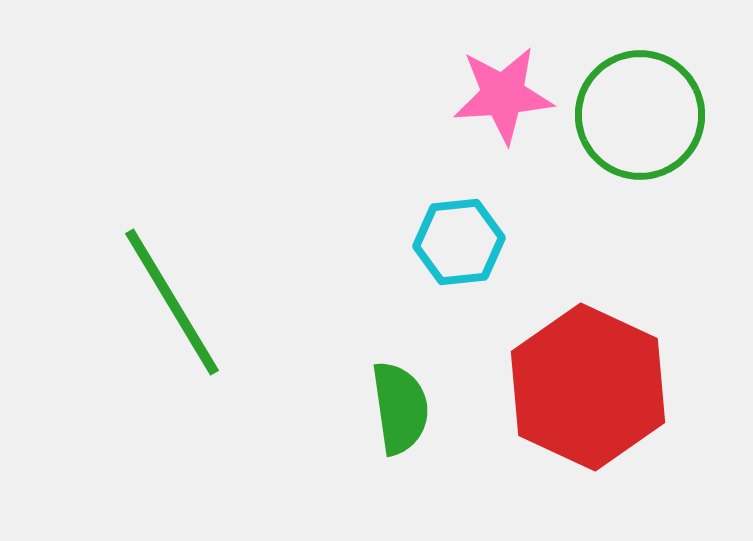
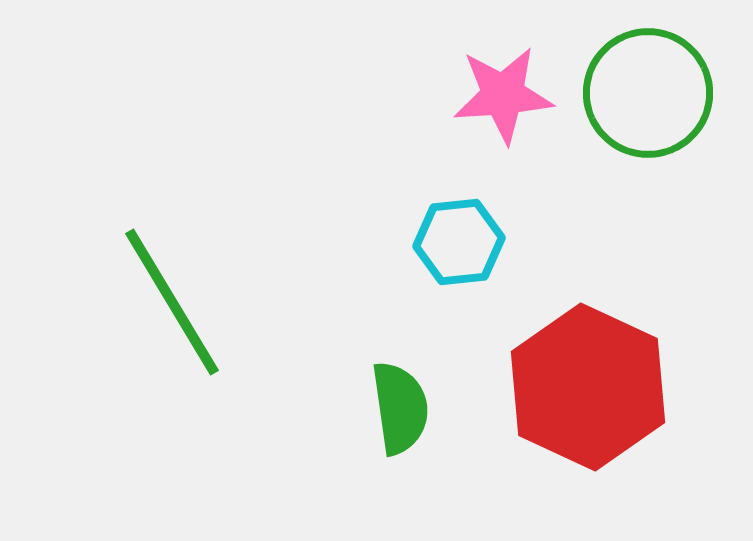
green circle: moved 8 px right, 22 px up
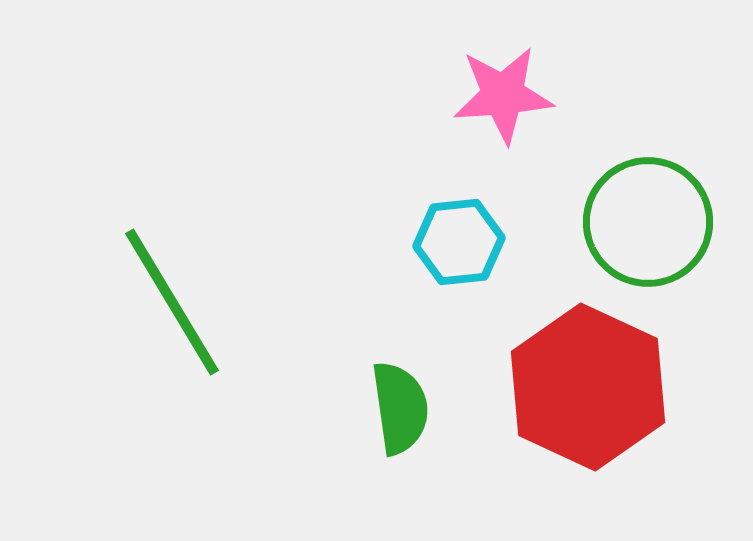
green circle: moved 129 px down
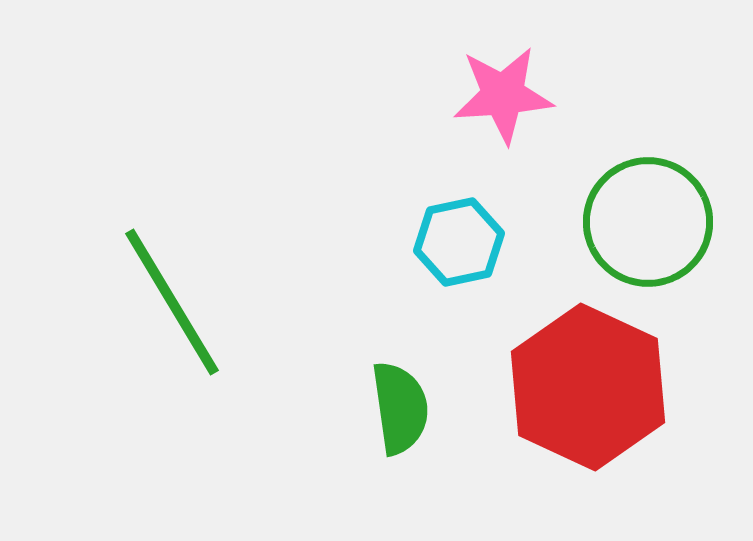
cyan hexagon: rotated 6 degrees counterclockwise
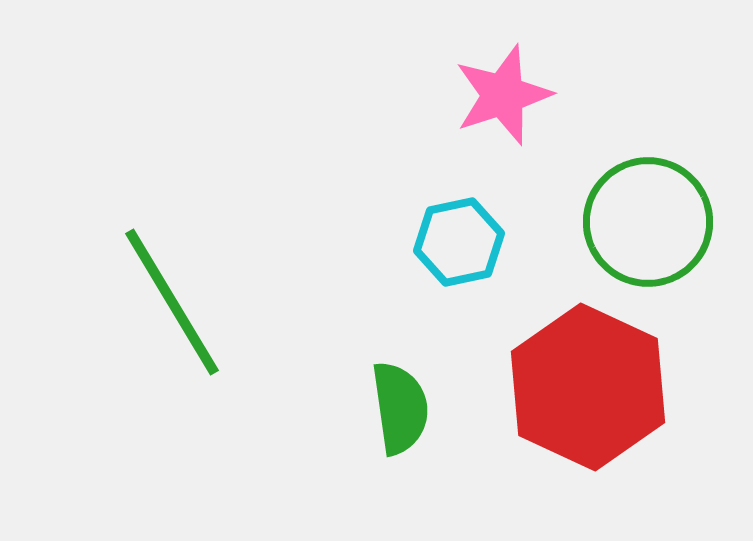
pink star: rotated 14 degrees counterclockwise
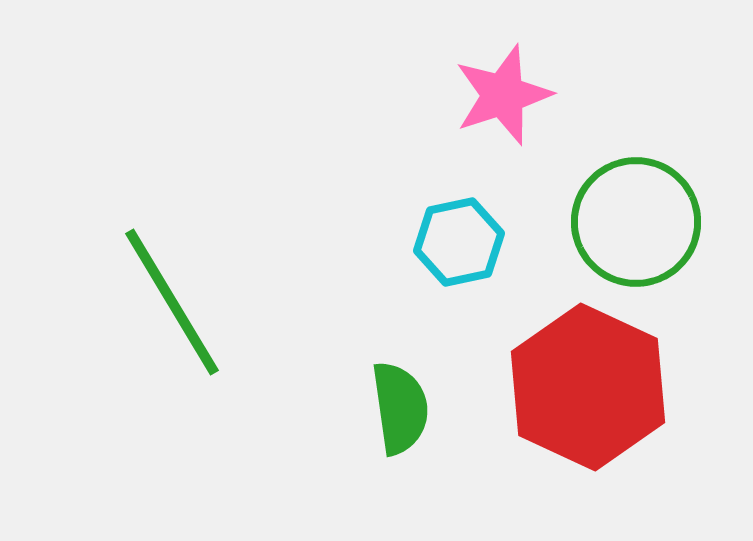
green circle: moved 12 px left
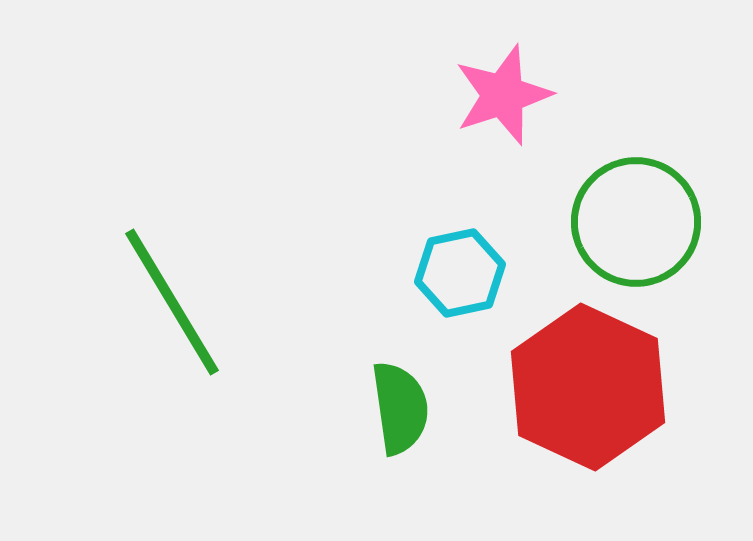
cyan hexagon: moved 1 px right, 31 px down
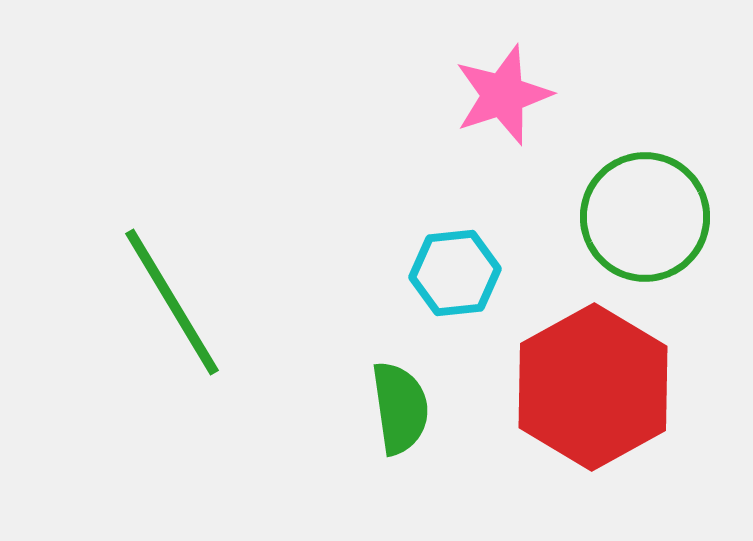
green circle: moved 9 px right, 5 px up
cyan hexagon: moved 5 px left; rotated 6 degrees clockwise
red hexagon: moved 5 px right; rotated 6 degrees clockwise
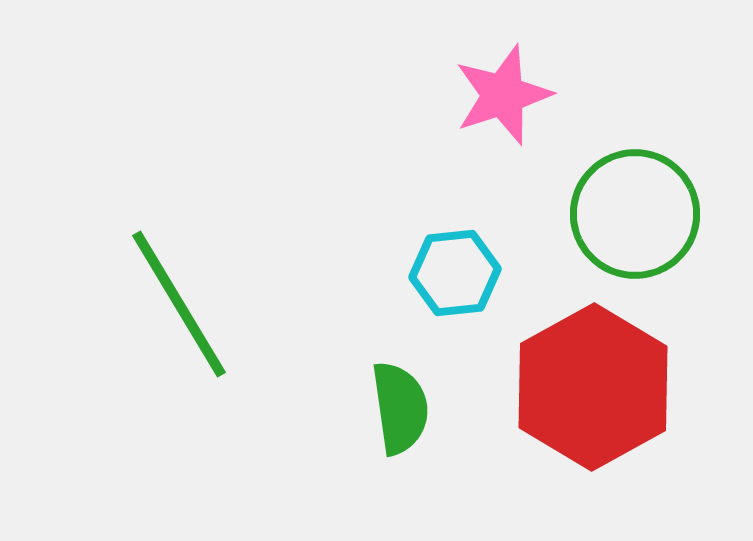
green circle: moved 10 px left, 3 px up
green line: moved 7 px right, 2 px down
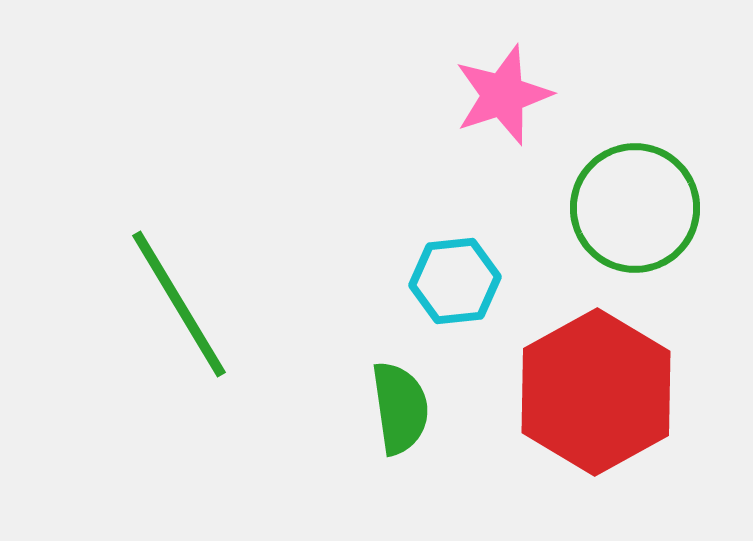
green circle: moved 6 px up
cyan hexagon: moved 8 px down
red hexagon: moved 3 px right, 5 px down
